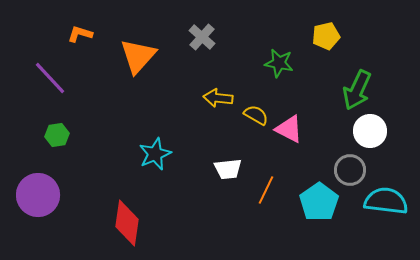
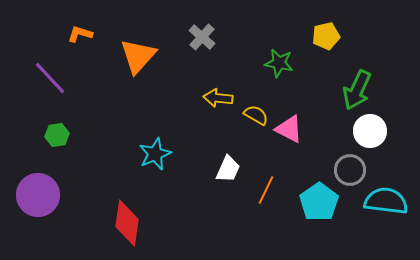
white trapezoid: rotated 60 degrees counterclockwise
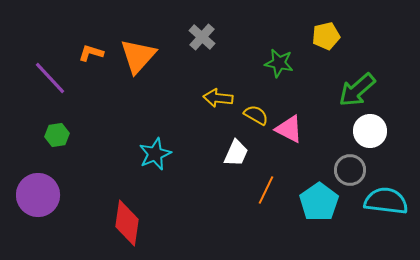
orange L-shape: moved 11 px right, 19 px down
green arrow: rotated 24 degrees clockwise
white trapezoid: moved 8 px right, 16 px up
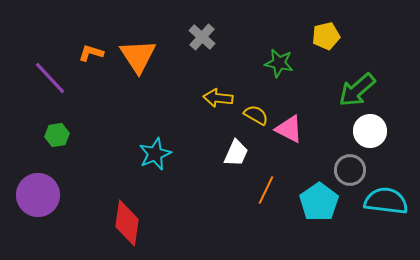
orange triangle: rotated 15 degrees counterclockwise
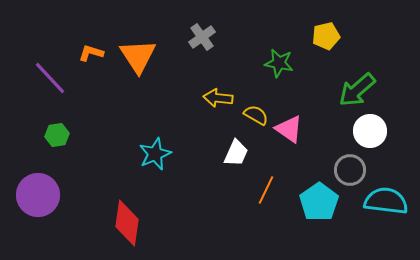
gray cross: rotated 12 degrees clockwise
pink triangle: rotated 8 degrees clockwise
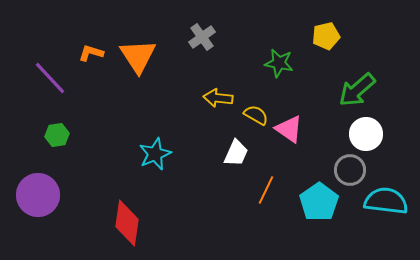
white circle: moved 4 px left, 3 px down
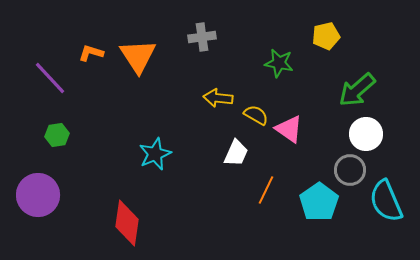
gray cross: rotated 28 degrees clockwise
cyan semicircle: rotated 120 degrees counterclockwise
